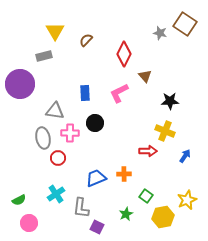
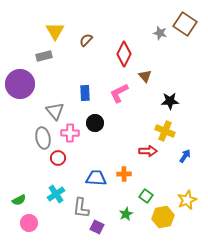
gray triangle: rotated 42 degrees clockwise
blue trapezoid: rotated 25 degrees clockwise
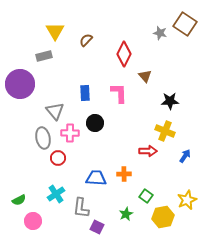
pink L-shape: rotated 115 degrees clockwise
pink circle: moved 4 px right, 2 px up
